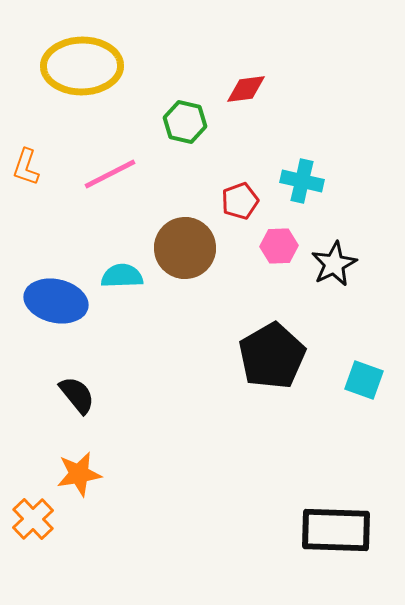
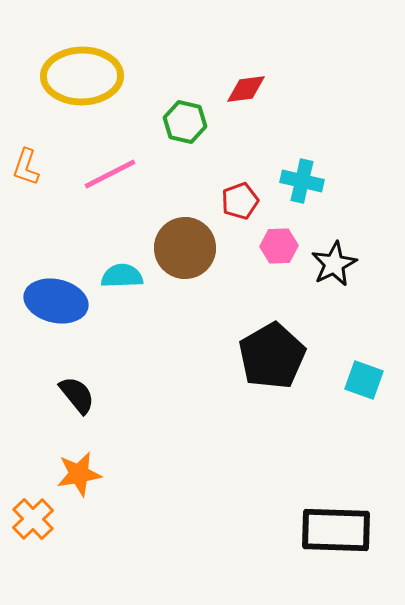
yellow ellipse: moved 10 px down
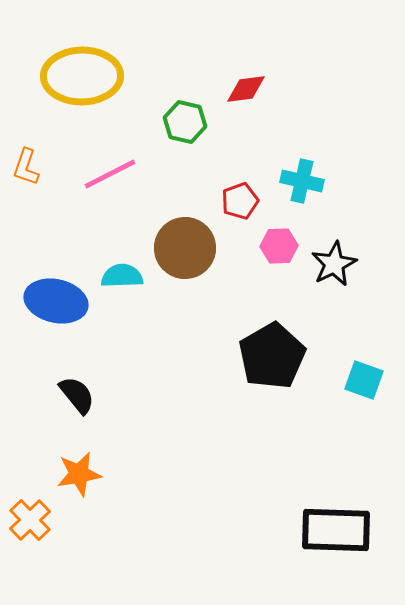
orange cross: moved 3 px left, 1 px down
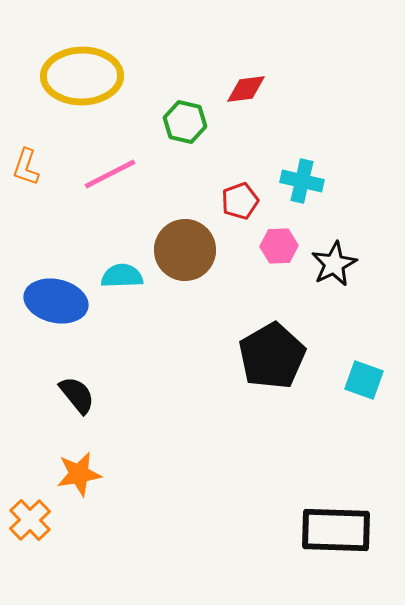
brown circle: moved 2 px down
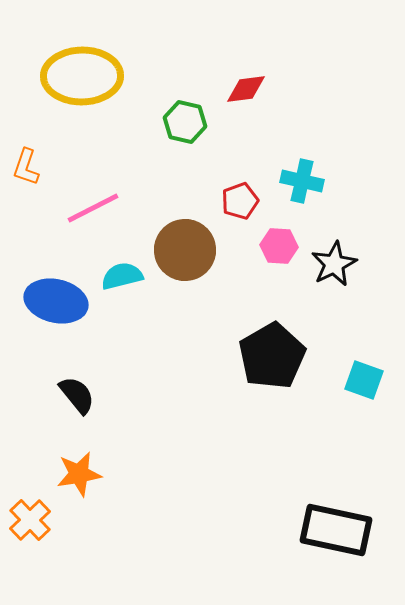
pink line: moved 17 px left, 34 px down
pink hexagon: rotated 6 degrees clockwise
cyan semicircle: rotated 12 degrees counterclockwise
black rectangle: rotated 10 degrees clockwise
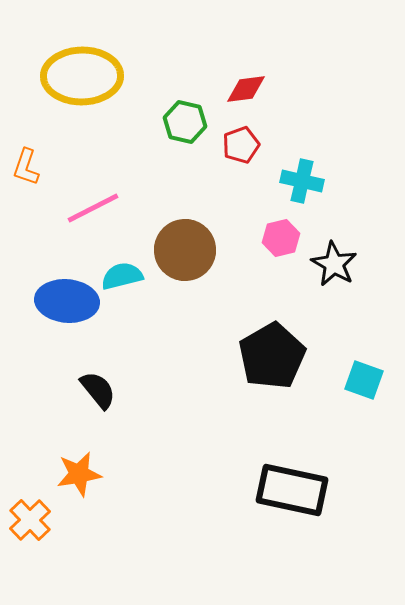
red pentagon: moved 1 px right, 56 px up
pink hexagon: moved 2 px right, 8 px up; rotated 18 degrees counterclockwise
black star: rotated 15 degrees counterclockwise
blue ellipse: moved 11 px right; rotated 8 degrees counterclockwise
black semicircle: moved 21 px right, 5 px up
black rectangle: moved 44 px left, 40 px up
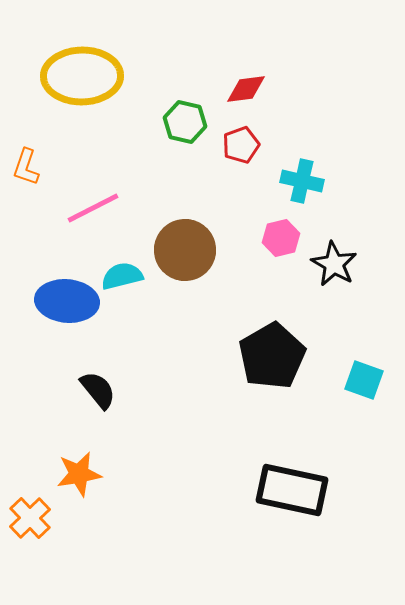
orange cross: moved 2 px up
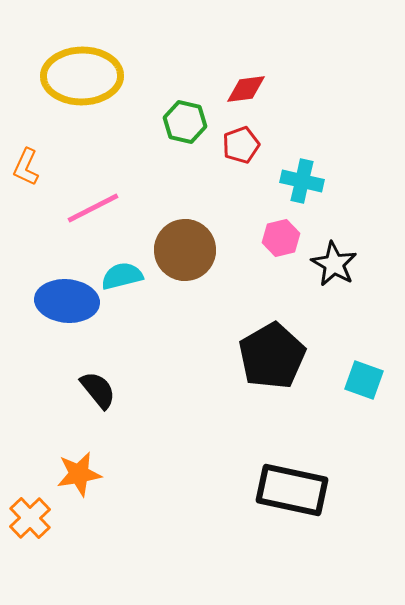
orange L-shape: rotated 6 degrees clockwise
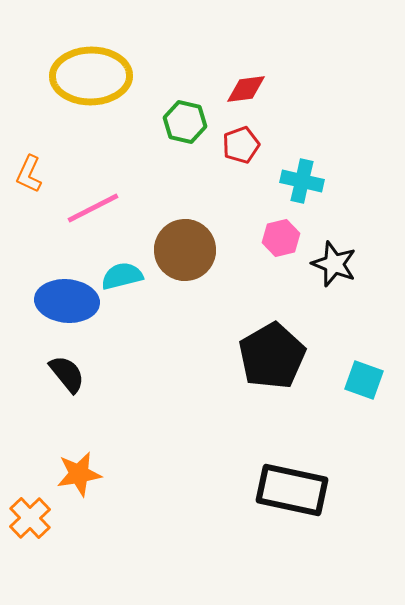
yellow ellipse: moved 9 px right
orange L-shape: moved 3 px right, 7 px down
black star: rotated 9 degrees counterclockwise
black semicircle: moved 31 px left, 16 px up
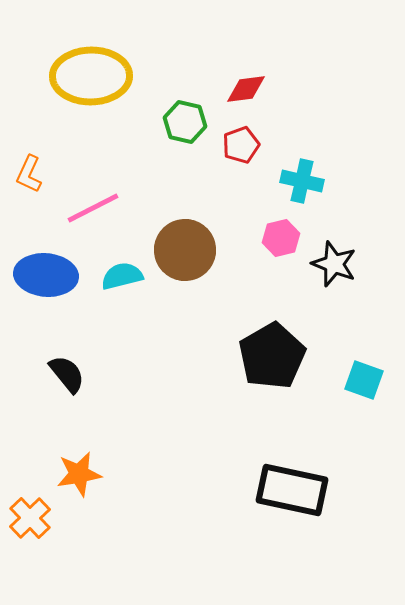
blue ellipse: moved 21 px left, 26 px up
